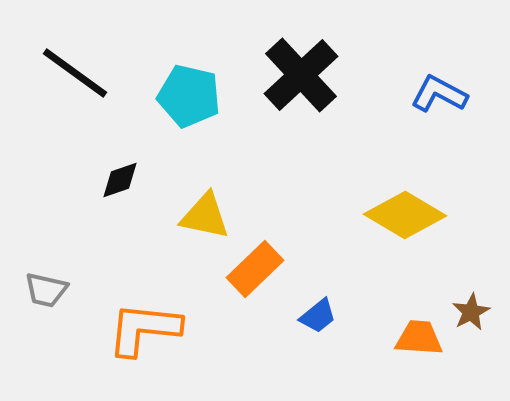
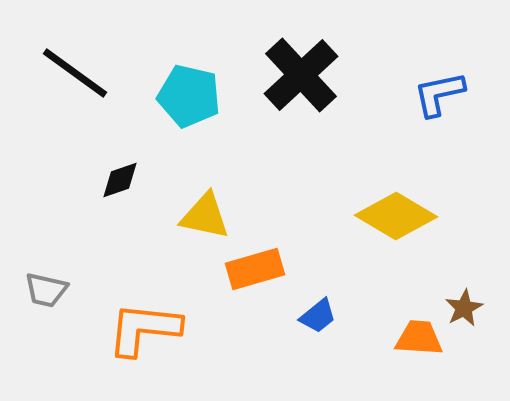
blue L-shape: rotated 40 degrees counterclockwise
yellow diamond: moved 9 px left, 1 px down
orange rectangle: rotated 28 degrees clockwise
brown star: moved 7 px left, 4 px up
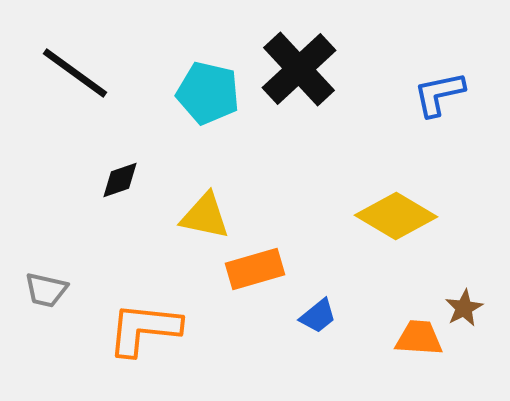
black cross: moved 2 px left, 6 px up
cyan pentagon: moved 19 px right, 3 px up
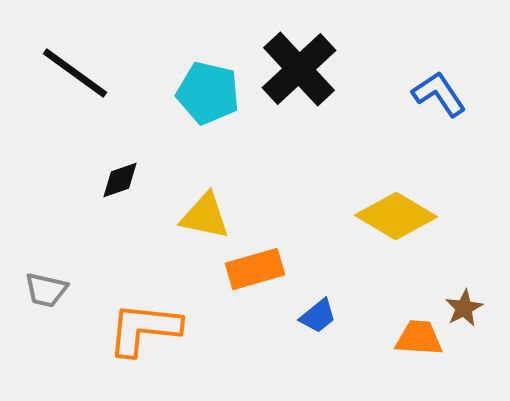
blue L-shape: rotated 68 degrees clockwise
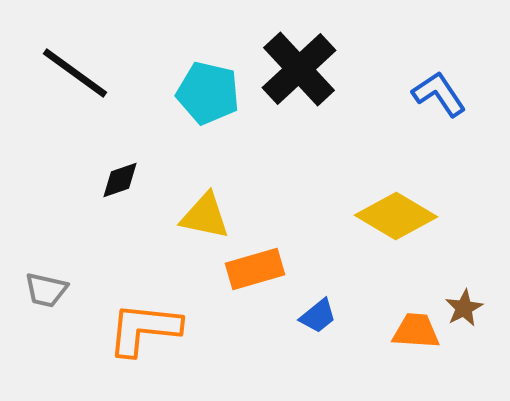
orange trapezoid: moved 3 px left, 7 px up
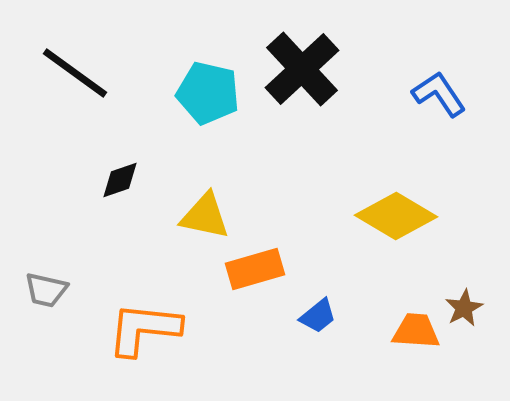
black cross: moved 3 px right
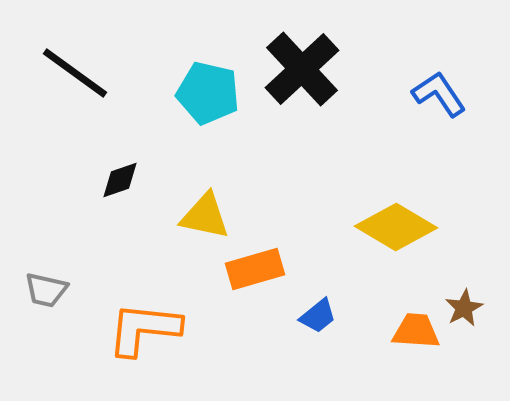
yellow diamond: moved 11 px down
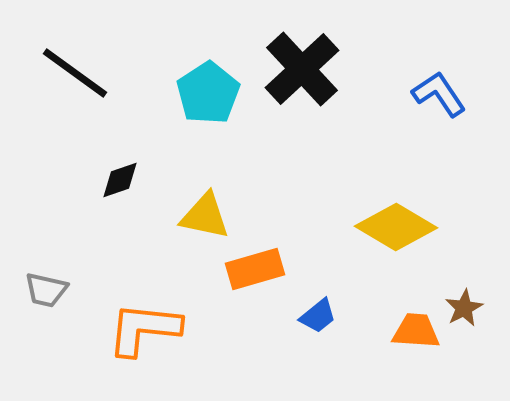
cyan pentagon: rotated 26 degrees clockwise
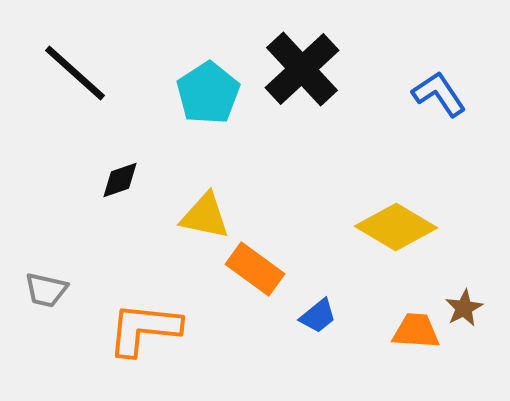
black line: rotated 6 degrees clockwise
orange rectangle: rotated 52 degrees clockwise
